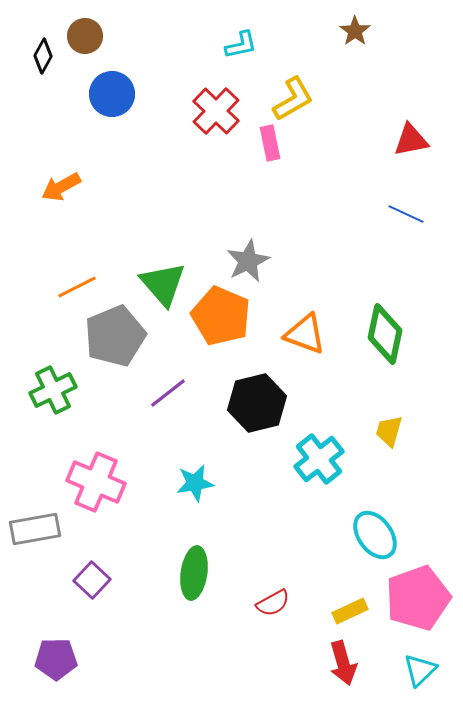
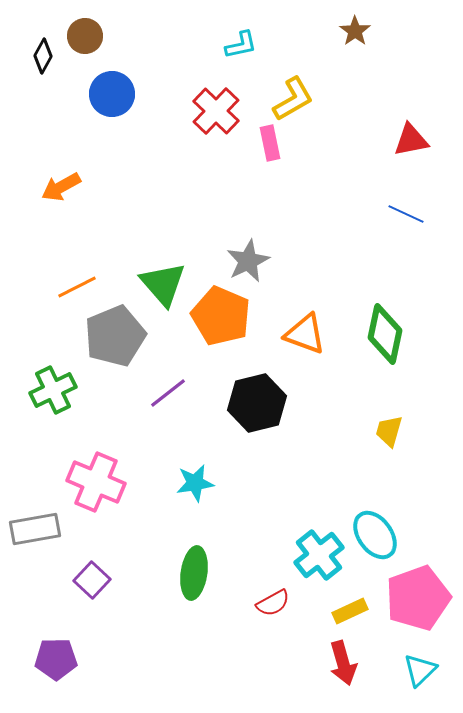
cyan cross: moved 96 px down
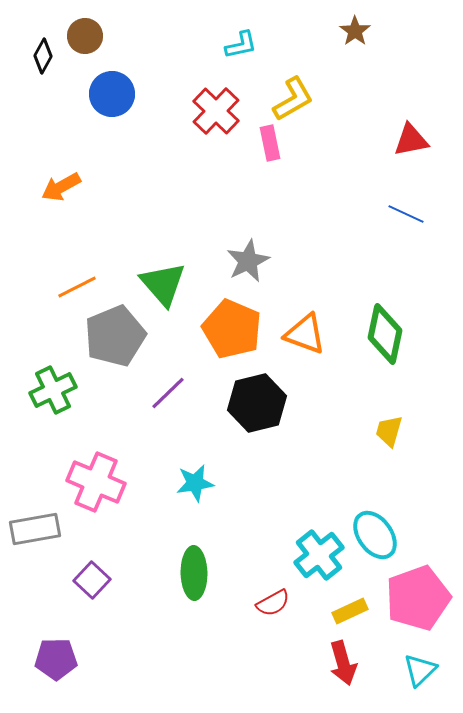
orange pentagon: moved 11 px right, 13 px down
purple line: rotated 6 degrees counterclockwise
green ellipse: rotated 9 degrees counterclockwise
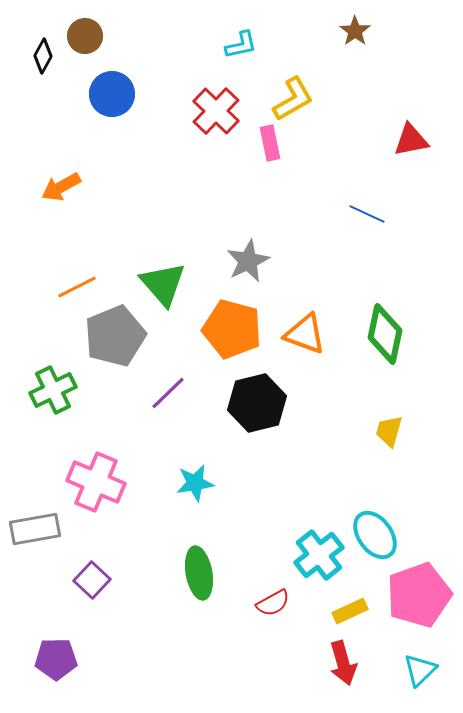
blue line: moved 39 px left
orange pentagon: rotated 8 degrees counterclockwise
green ellipse: moved 5 px right; rotated 9 degrees counterclockwise
pink pentagon: moved 1 px right, 3 px up
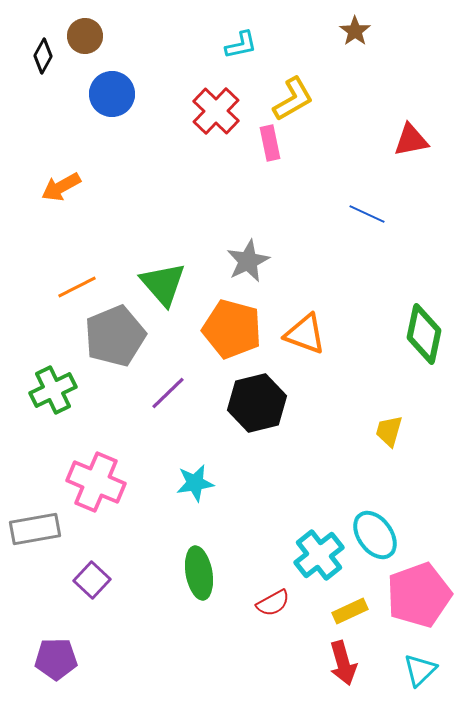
green diamond: moved 39 px right
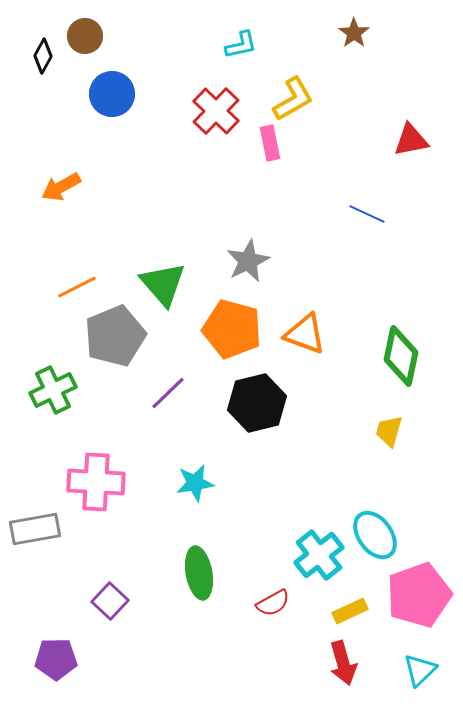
brown star: moved 1 px left, 2 px down
green diamond: moved 23 px left, 22 px down
pink cross: rotated 20 degrees counterclockwise
purple square: moved 18 px right, 21 px down
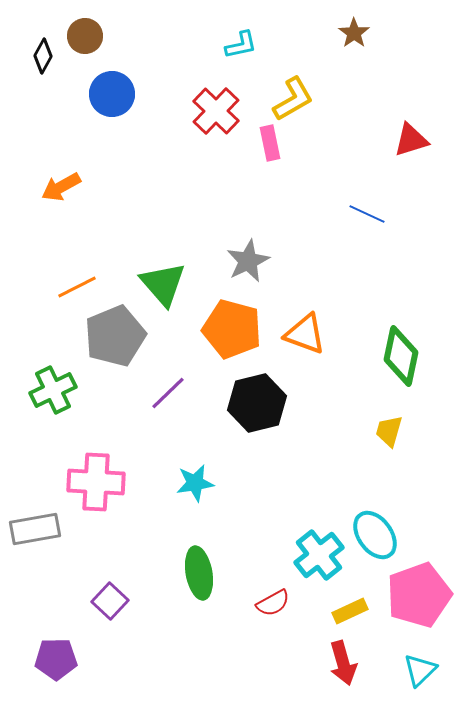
red triangle: rotated 6 degrees counterclockwise
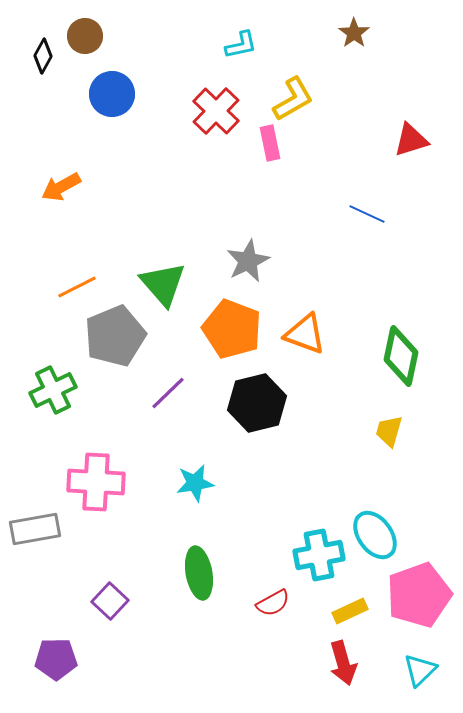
orange pentagon: rotated 6 degrees clockwise
cyan cross: rotated 27 degrees clockwise
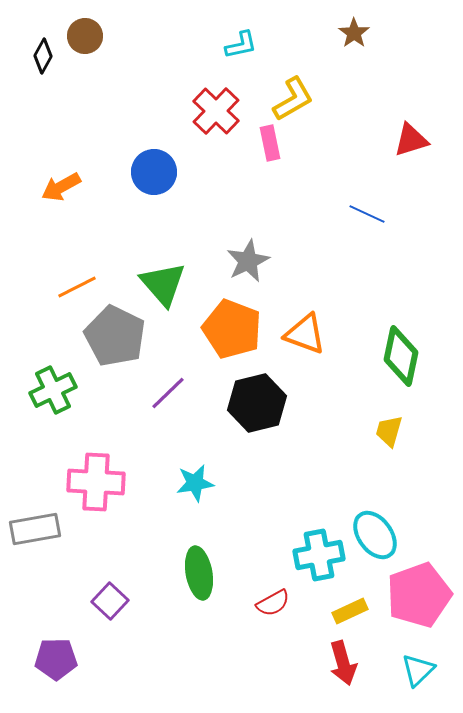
blue circle: moved 42 px right, 78 px down
gray pentagon: rotated 24 degrees counterclockwise
cyan triangle: moved 2 px left
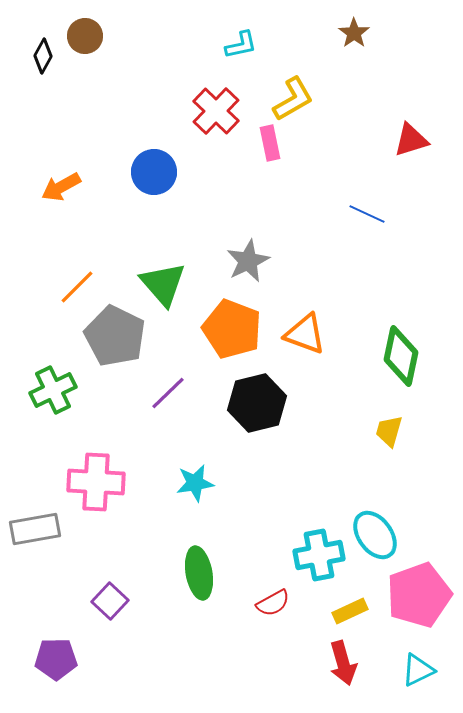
orange line: rotated 18 degrees counterclockwise
cyan triangle: rotated 18 degrees clockwise
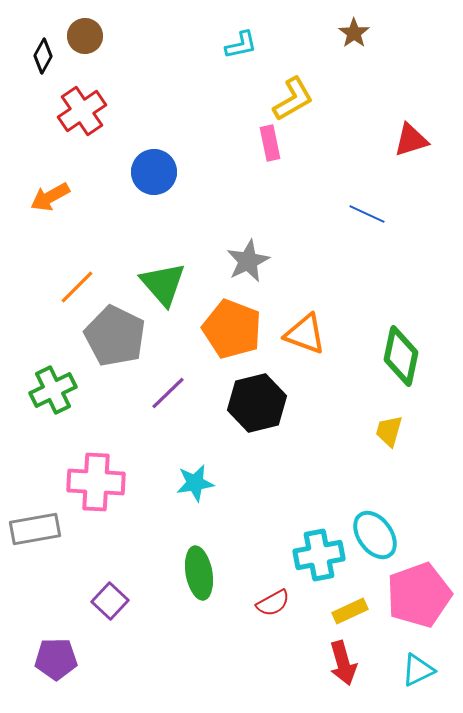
red cross: moved 134 px left; rotated 12 degrees clockwise
orange arrow: moved 11 px left, 10 px down
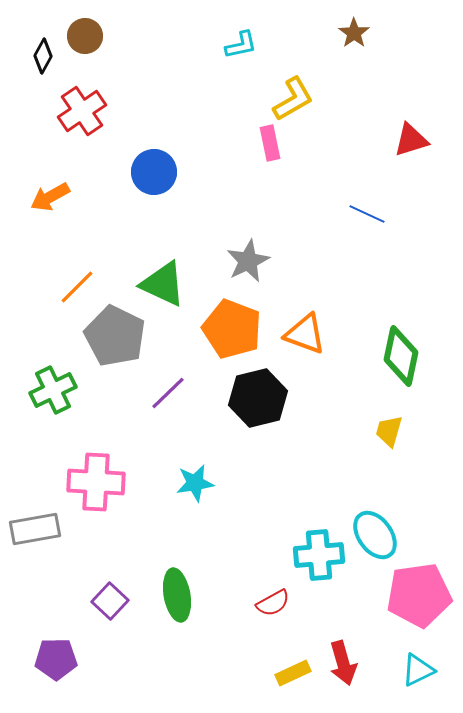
green triangle: rotated 24 degrees counterclockwise
black hexagon: moved 1 px right, 5 px up
cyan cross: rotated 6 degrees clockwise
green ellipse: moved 22 px left, 22 px down
pink pentagon: rotated 12 degrees clockwise
yellow rectangle: moved 57 px left, 62 px down
